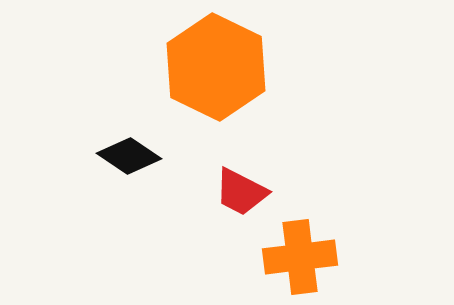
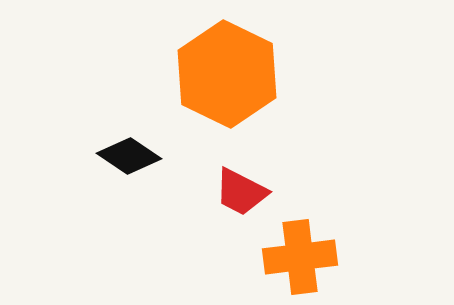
orange hexagon: moved 11 px right, 7 px down
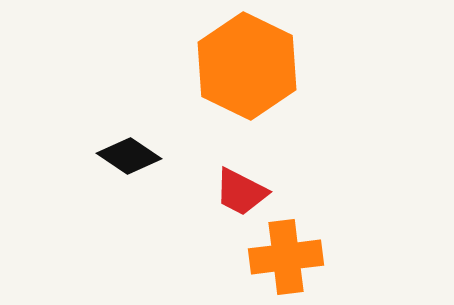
orange hexagon: moved 20 px right, 8 px up
orange cross: moved 14 px left
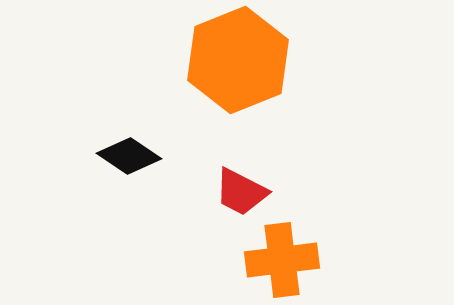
orange hexagon: moved 9 px left, 6 px up; rotated 12 degrees clockwise
orange cross: moved 4 px left, 3 px down
